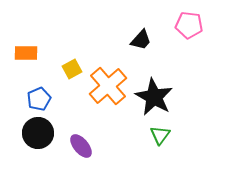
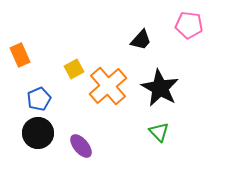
orange rectangle: moved 6 px left, 2 px down; rotated 65 degrees clockwise
yellow square: moved 2 px right
black star: moved 6 px right, 9 px up
green triangle: moved 1 px left, 3 px up; rotated 20 degrees counterclockwise
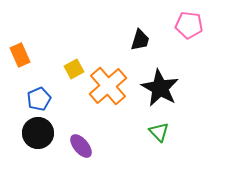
black trapezoid: moved 1 px left; rotated 25 degrees counterclockwise
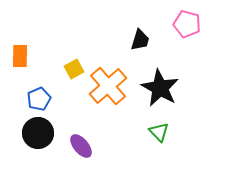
pink pentagon: moved 2 px left, 1 px up; rotated 8 degrees clockwise
orange rectangle: moved 1 px down; rotated 25 degrees clockwise
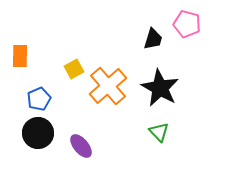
black trapezoid: moved 13 px right, 1 px up
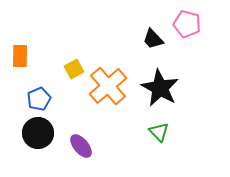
black trapezoid: rotated 120 degrees clockwise
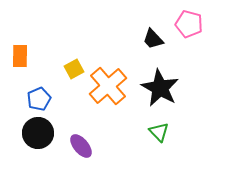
pink pentagon: moved 2 px right
